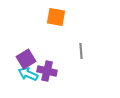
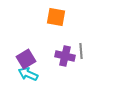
purple cross: moved 18 px right, 15 px up
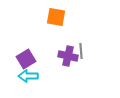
purple cross: moved 3 px right
cyan arrow: moved 2 px down; rotated 24 degrees counterclockwise
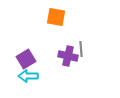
gray line: moved 2 px up
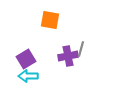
orange square: moved 6 px left, 3 px down
gray line: rotated 21 degrees clockwise
purple cross: rotated 24 degrees counterclockwise
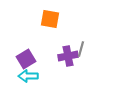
orange square: moved 1 px up
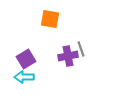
gray line: rotated 35 degrees counterclockwise
cyan arrow: moved 4 px left, 1 px down
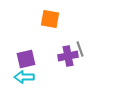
gray line: moved 1 px left
purple square: rotated 18 degrees clockwise
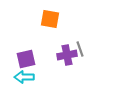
purple cross: moved 1 px left, 1 px up
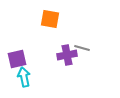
gray line: moved 2 px right, 1 px up; rotated 56 degrees counterclockwise
purple square: moved 9 px left
cyan arrow: rotated 78 degrees clockwise
